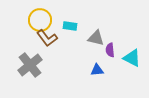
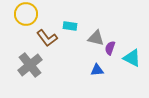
yellow circle: moved 14 px left, 6 px up
purple semicircle: moved 2 px up; rotated 24 degrees clockwise
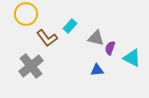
cyan rectangle: rotated 56 degrees counterclockwise
gray cross: moved 1 px right, 1 px down
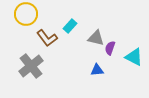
cyan triangle: moved 2 px right, 1 px up
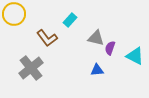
yellow circle: moved 12 px left
cyan rectangle: moved 6 px up
cyan triangle: moved 1 px right, 1 px up
gray cross: moved 2 px down
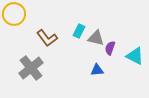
cyan rectangle: moved 9 px right, 11 px down; rotated 16 degrees counterclockwise
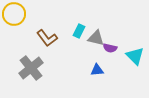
purple semicircle: rotated 96 degrees counterclockwise
cyan triangle: rotated 18 degrees clockwise
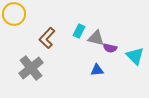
brown L-shape: rotated 80 degrees clockwise
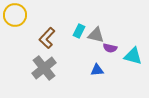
yellow circle: moved 1 px right, 1 px down
gray triangle: moved 3 px up
cyan triangle: moved 2 px left; rotated 30 degrees counterclockwise
gray cross: moved 13 px right
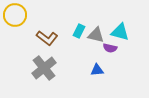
brown L-shape: rotated 95 degrees counterclockwise
cyan triangle: moved 13 px left, 24 px up
